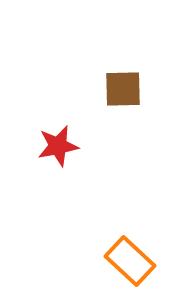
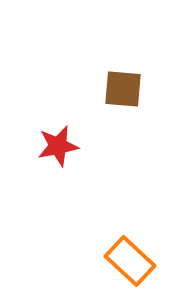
brown square: rotated 6 degrees clockwise
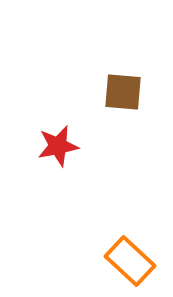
brown square: moved 3 px down
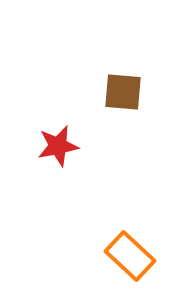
orange rectangle: moved 5 px up
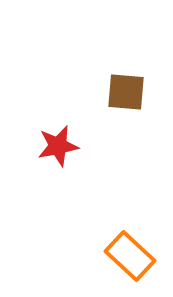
brown square: moved 3 px right
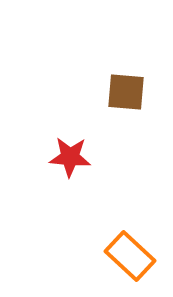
red star: moved 12 px right, 11 px down; rotated 15 degrees clockwise
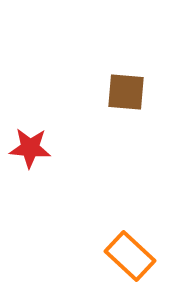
red star: moved 40 px left, 9 px up
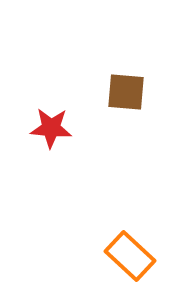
red star: moved 21 px right, 20 px up
